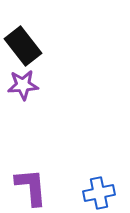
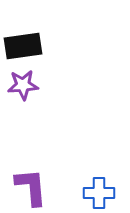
black rectangle: rotated 60 degrees counterclockwise
blue cross: rotated 12 degrees clockwise
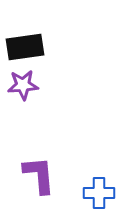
black rectangle: moved 2 px right, 1 px down
purple L-shape: moved 8 px right, 12 px up
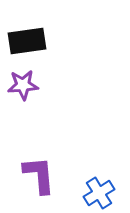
black rectangle: moved 2 px right, 6 px up
blue cross: rotated 32 degrees counterclockwise
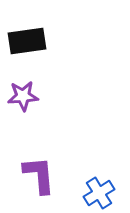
purple star: moved 11 px down
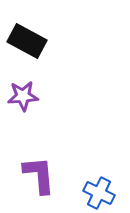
black rectangle: rotated 36 degrees clockwise
blue cross: rotated 32 degrees counterclockwise
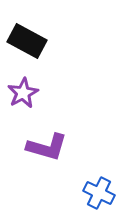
purple star: moved 3 px up; rotated 24 degrees counterclockwise
purple L-shape: moved 8 px right, 28 px up; rotated 111 degrees clockwise
